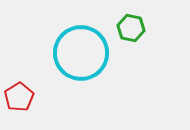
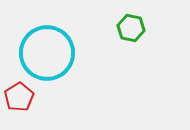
cyan circle: moved 34 px left
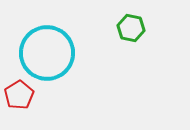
red pentagon: moved 2 px up
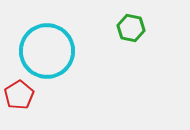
cyan circle: moved 2 px up
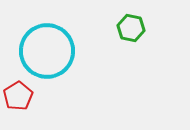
red pentagon: moved 1 px left, 1 px down
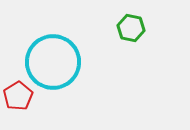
cyan circle: moved 6 px right, 11 px down
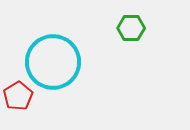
green hexagon: rotated 12 degrees counterclockwise
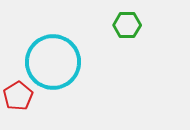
green hexagon: moved 4 px left, 3 px up
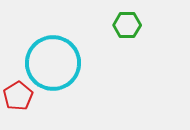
cyan circle: moved 1 px down
